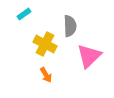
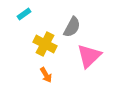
gray semicircle: moved 2 px right, 1 px down; rotated 30 degrees clockwise
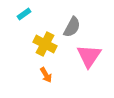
pink triangle: rotated 12 degrees counterclockwise
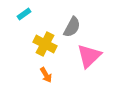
pink triangle: rotated 12 degrees clockwise
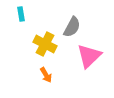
cyan rectangle: moved 3 px left; rotated 64 degrees counterclockwise
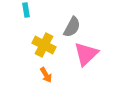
cyan rectangle: moved 5 px right, 4 px up
yellow cross: moved 1 px left, 1 px down
pink triangle: moved 3 px left, 2 px up
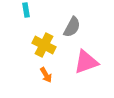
pink triangle: moved 8 px down; rotated 24 degrees clockwise
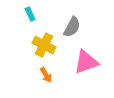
cyan rectangle: moved 4 px right, 4 px down; rotated 16 degrees counterclockwise
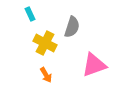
gray semicircle: rotated 10 degrees counterclockwise
yellow cross: moved 1 px right, 2 px up
pink triangle: moved 8 px right, 3 px down
